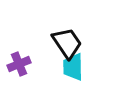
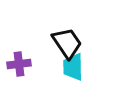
purple cross: rotated 15 degrees clockwise
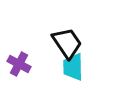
purple cross: rotated 35 degrees clockwise
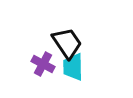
purple cross: moved 24 px right
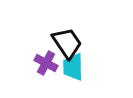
purple cross: moved 3 px right, 1 px up
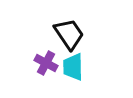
black trapezoid: moved 2 px right, 9 px up
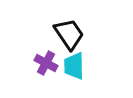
cyan trapezoid: moved 1 px right, 1 px up
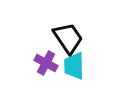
black trapezoid: moved 1 px left, 4 px down
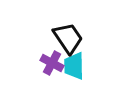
purple cross: moved 6 px right
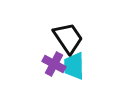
purple cross: moved 2 px right, 1 px down
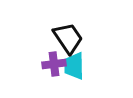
purple cross: rotated 35 degrees counterclockwise
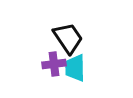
cyan trapezoid: moved 1 px right, 2 px down
